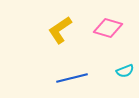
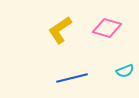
pink diamond: moved 1 px left
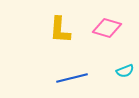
yellow L-shape: rotated 52 degrees counterclockwise
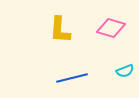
pink diamond: moved 4 px right
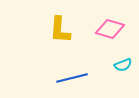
pink diamond: moved 1 px left, 1 px down
cyan semicircle: moved 2 px left, 6 px up
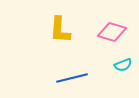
pink diamond: moved 2 px right, 3 px down
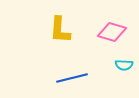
cyan semicircle: moved 1 px right; rotated 24 degrees clockwise
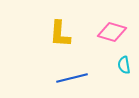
yellow L-shape: moved 4 px down
cyan semicircle: rotated 78 degrees clockwise
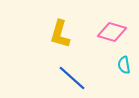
yellow L-shape: rotated 12 degrees clockwise
blue line: rotated 56 degrees clockwise
